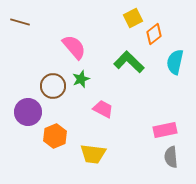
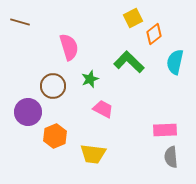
pink semicircle: moved 5 px left; rotated 24 degrees clockwise
green star: moved 9 px right
pink rectangle: rotated 10 degrees clockwise
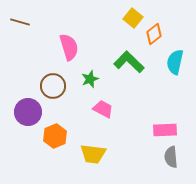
yellow square: rotated 24 degrees counterclockwise
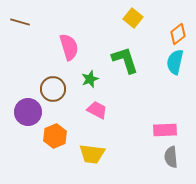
orange diamond: moved 24 px right
green L-shape: moved 4 px left, 2 px up; rotated 28 degrees clockwise
brown circle: moved 3 px down
pink trapezoid: moved 6 px left, 1 px down
yellow trapezoid: moved 1 px left
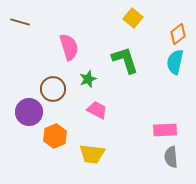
green star: moved 2 px left
purple circle: moved 1 px right
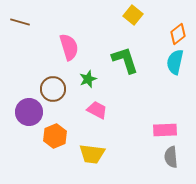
yellow square: moved 3 px up
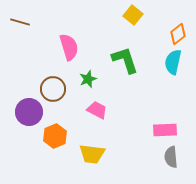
cyan semicircle: moved 2 px left
